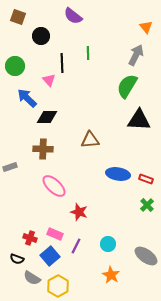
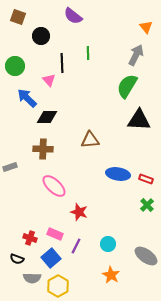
blue square: moved 1 px right, 2 px down
gray semicircle: rotated 30 degrees counterclockwise
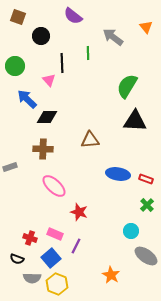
gray arrow: moved 23 px left, 18 px up; rotated 80 degrees counterclockwise
blue arrow: moved 1 px down
black triangle: moved 4 px left, 1 px down
cyan circle: moved 23 px right, 13 px up
yellow hexagon: moved 1 px left, 2 px up; rotated 10 degrees counterclockwise
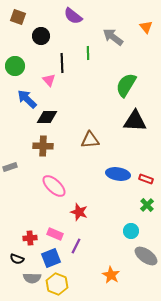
green semicircle: moved 1 px left, 1 px up
brown cross: moved 3 px up
red cross: rotated 24 degrees counterclockwise
blue square: rotated 18 degrees clockwise
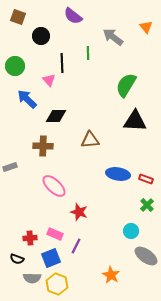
black diamond: moved 9 px right, 1 px up
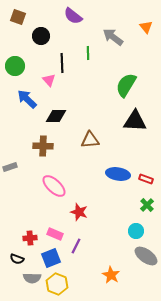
cyan circle: moved 5 px right
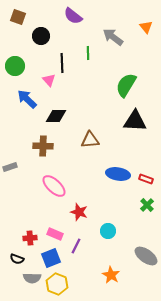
cyan circle: moved 28 px left
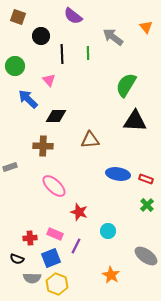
black line: moved 9 px up
blue arrow: moved 1 px right
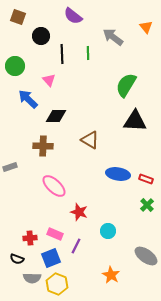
brown triangle: rotated 36 degrees clockwise
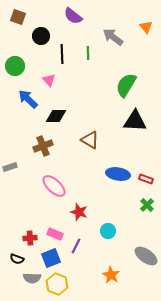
brown cross: rotated 24 degrees counterclockwise
